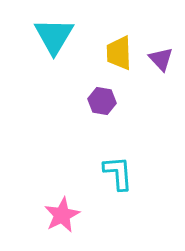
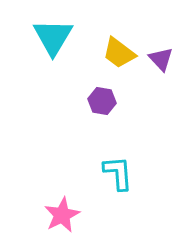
cyan triangle: moved 1 px left, 1 px down
yellow trapezoid: rotated 51 degrees counterclockwise
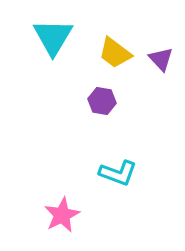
yellow trapezoid: moved 4 px left
cyan L-shape: rotated 114 degrees clockwise
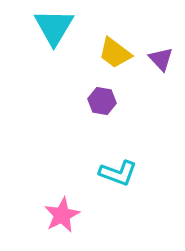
cyan triangle: moved 1 px right, 10 px up
